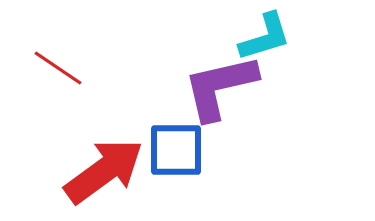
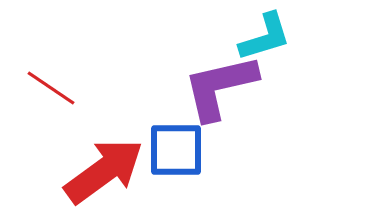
red line: moved 7 px left, 20 px down
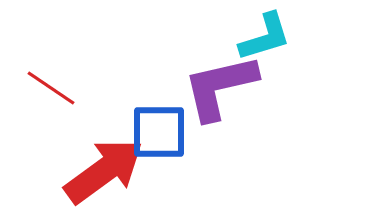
blue square: moved 17 px left, 18 px up
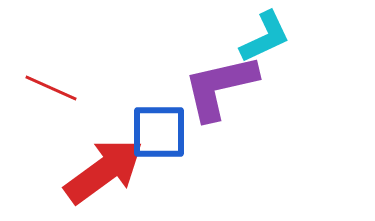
cyan L-shape: rotated 8 degrees counterclockwise
red line: rotated 10 degrees counterclockwise
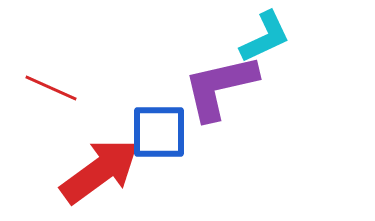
red arrow: moved 4 px left
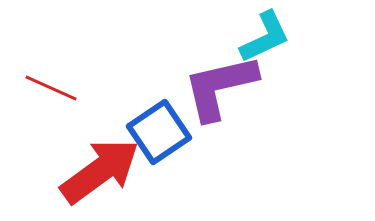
blue square: rotated 34 degrees counterclockwise
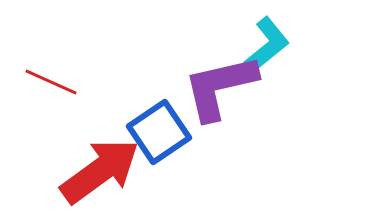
cyan L-shape: moved 2 px right, 8 px down; rotated 14 degrees counterclockwise
red line: moved 6 px up
